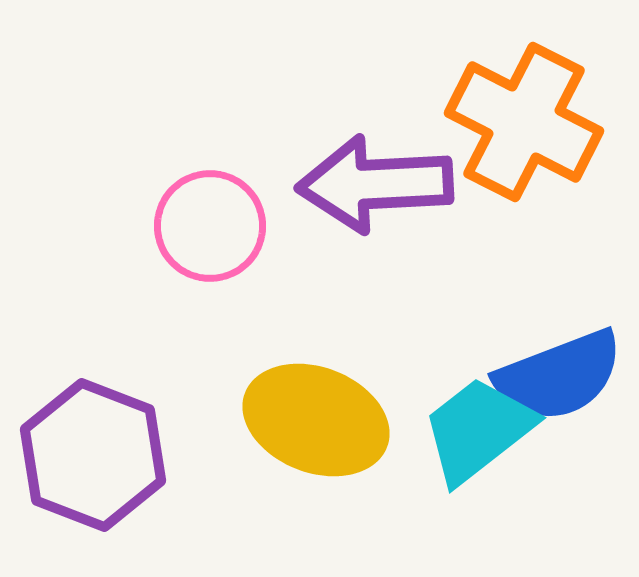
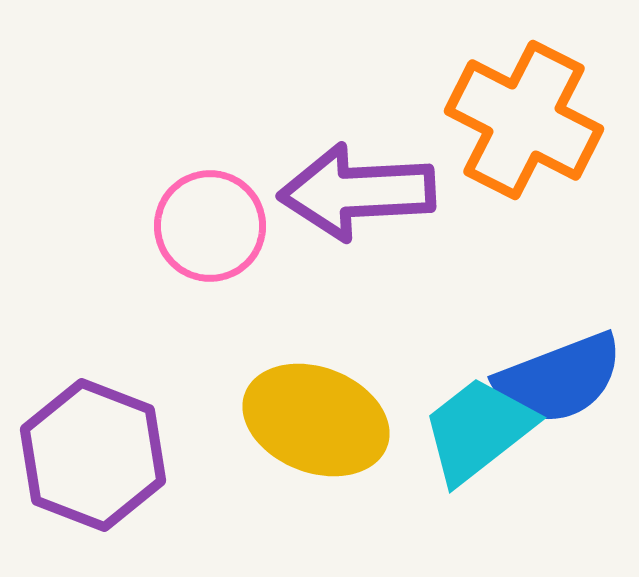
orange cross: moved 2 px up
purple arrow: moved 18 px left, 8 px down
blue semicircle: moved 3 px down
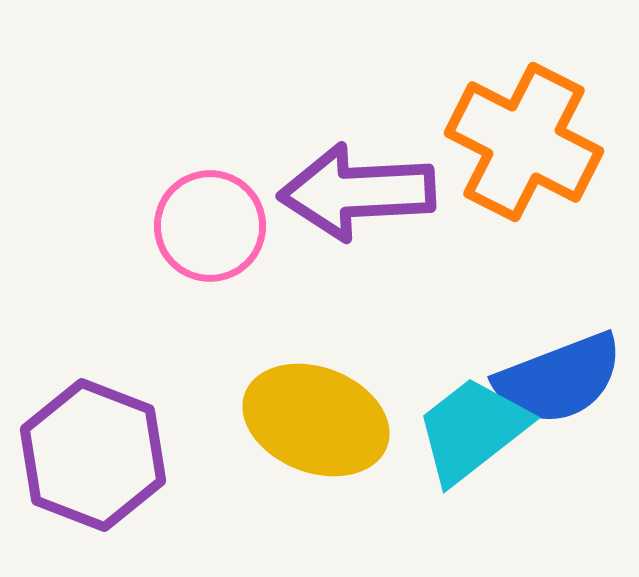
orange cross: moved 22 px down
cyan trapezoid: moved 6 px left
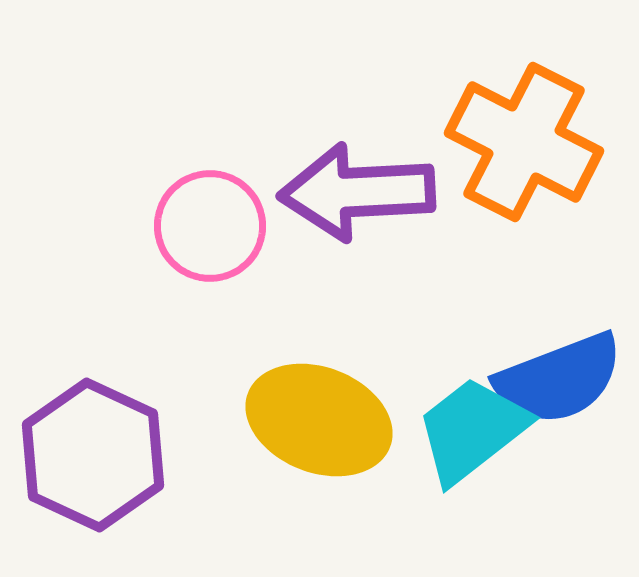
yellow ellipse: moved 3 px right
purple hexagon: rotated 4 degrees clockwise
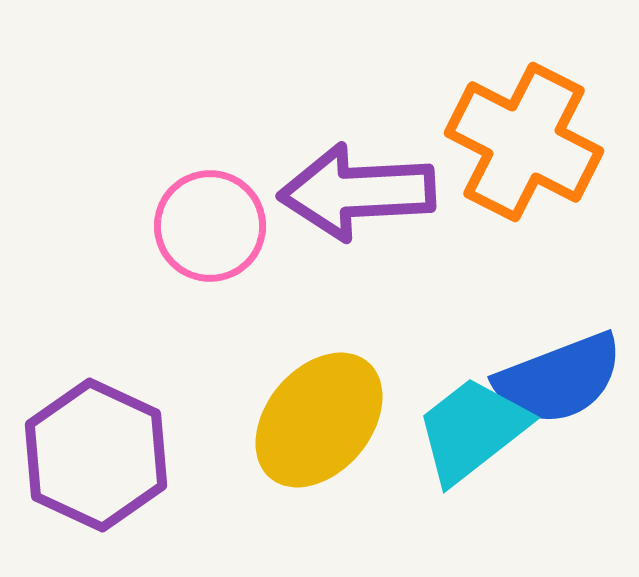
yellow ellipse: rotated 71 degrees counterclockwise
purple hexagon: moved 3 px right
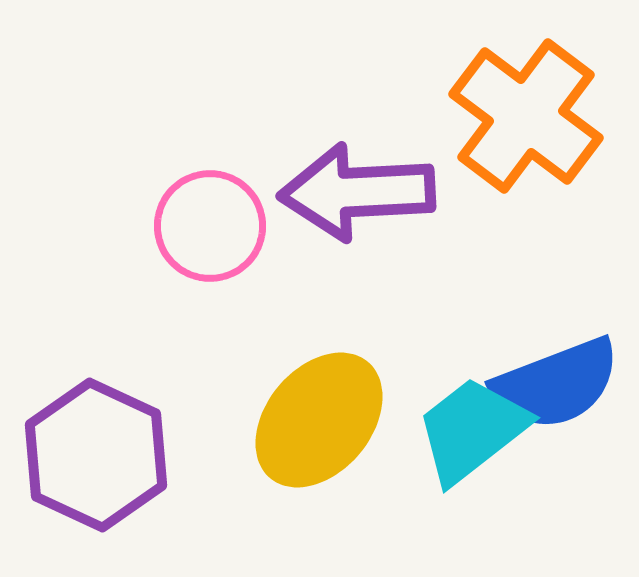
orange cross: moved 2 px right, 26 px up; rotated 10 degrees clockwise
blue semicircle: moved 3 px left, 5 px down
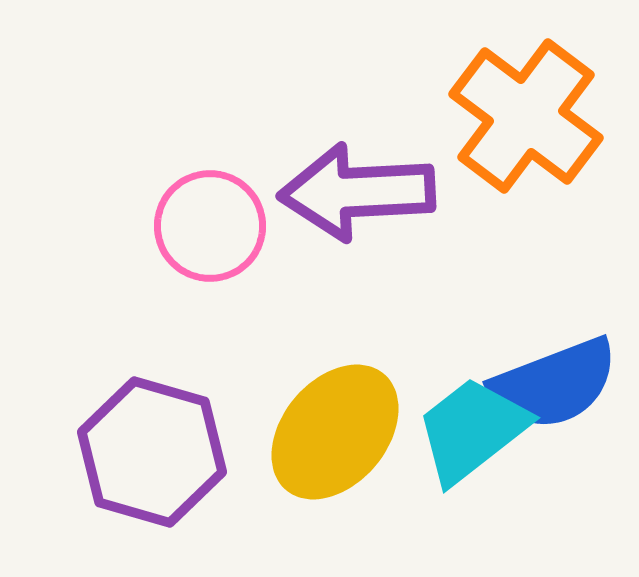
blue semicircle: moved 2 px left
yellow ellipse: moved 16 px right, 12 px down
purple hexagon: moved 56 px right, 3 px up; rotated 9 degrees counterclockwise
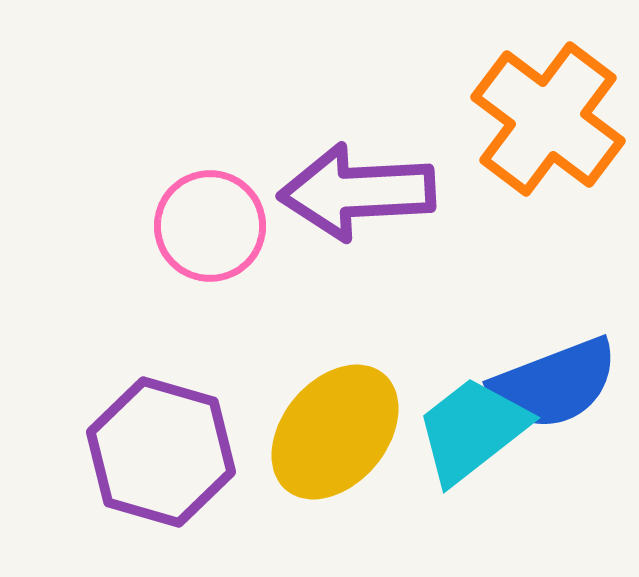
orange cross: moved 22 px right, 3 px down
purple hexagon: moved 9 px right
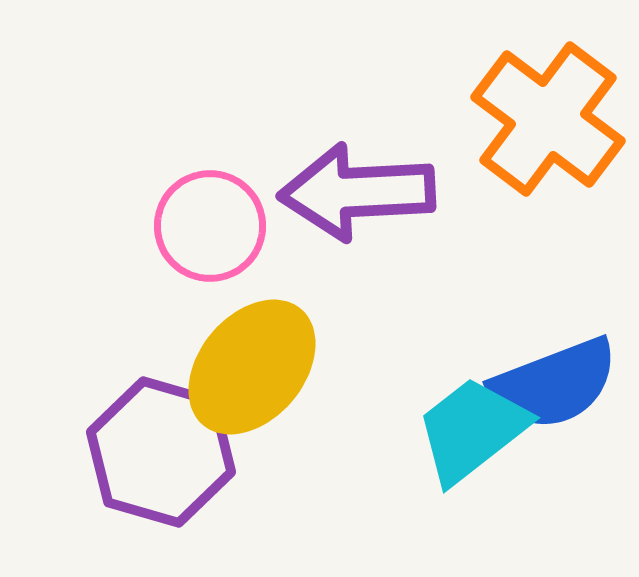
yellow ellipse: moved 83 px left, 65 px up
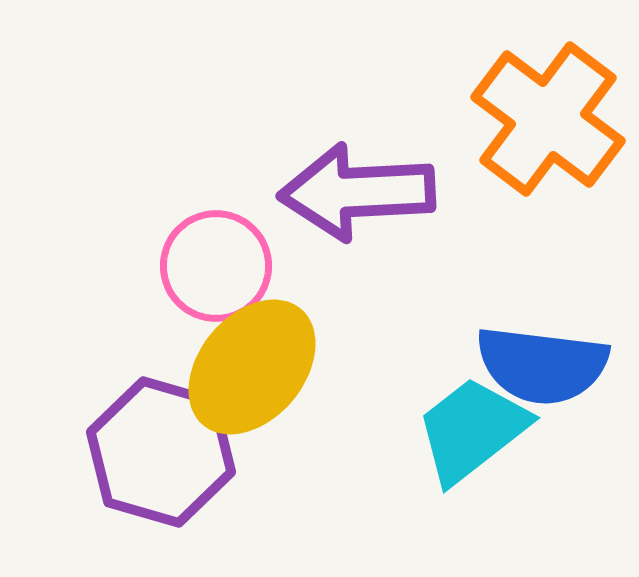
pink circle: moved 6 px right, 40 px down
blue semicircle: moved 12 px left, 19 px up; rotated 28 degrees clockwise
